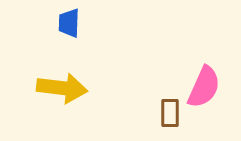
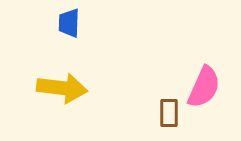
brown rectangle: moved 1 px left
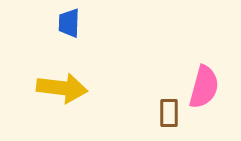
pink semicircle: rotated 9 degrees counterclockwise
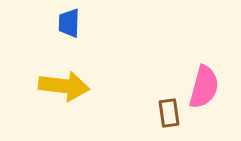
yellow arrow: moved 2 px right, 2 px up
brown rectangle: rotated 8 degrees counterclockwise
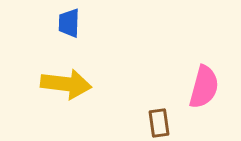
yellow arrow: moved 2 px right, 2 px up
brown rectangle: moved 10 px left, 10 px down
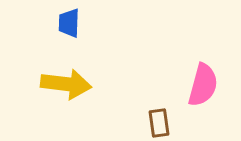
pink semicircle: moved 1 px left, 2 px up
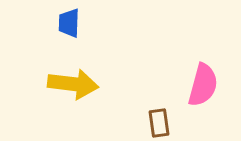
yellow arrow: moved 7 px right
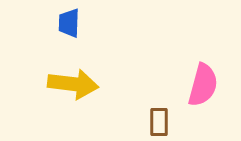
brown rectangle: moved 1 px up; rotated 8 degrees clockwise
